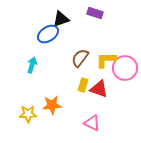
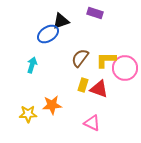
black triangle: moved 2 px down
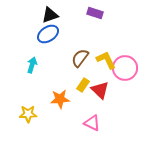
black triangle: moved 11 px left, 6 px up
yellow L-shape: rotated 65 degrees clockwise
yellow rectangle: rotated 16 degrees clockwise
red triangle: moved 1 px right, 1 px down; rotated 24 degrees clockwise
orange star: moved 8 px right, 6 px up
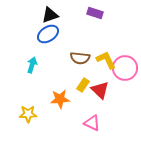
brown semicircle: rotated 120 degrees counterclockwise
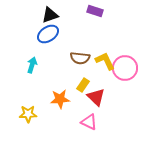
purple rectangle: moved 2 px up
yellow L-shape: moved 1 px left, 1 px down
red triangle: moved 4 px left, 7 px down
pink triangle: moved 3 px left, 1 px up
